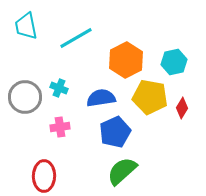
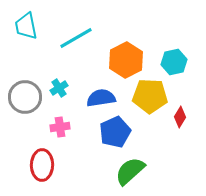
cyan cross: rotated 36 degrees clockwise
yellow pentagon: moved 1 px up; rotated 8 degrees counterclockwise
red diamond: moved 2 px left, 9 px down
green semicircle: moved 8 px right
red ellipse: moved 2 px left, 11 px up
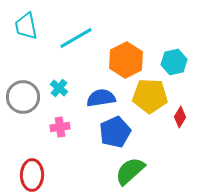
cyan cross: rotated 18 degrees counterclockwise
gray circle: moved 2 px left
red ellipse: moved 10 px left, 10 px down
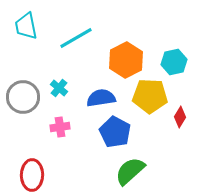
blue pentagon: rotated 20 degrees counterclockwise
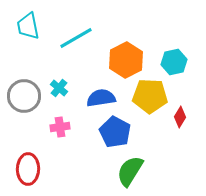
cyan trapezoid: moved 2 px right
gray circle: moved 1 px right, 1 px up
green semicircle: rotated 16 degrees counterclockwise
red ellipse: moved 4 px left, 6 px up
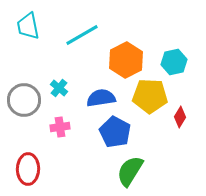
cyan line: moved 6 px right, 3 px up
gray circle: moved 4 px down
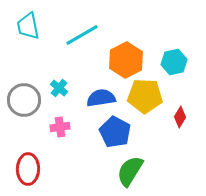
yellow pentagon: moved 5 px left
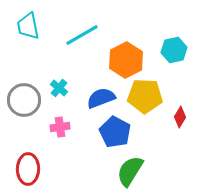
cyan hexagon: moved 12 px up
blue semicircle: rotated 12 degrees counterclockwise
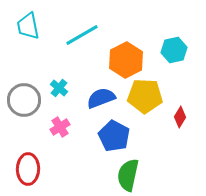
pink cross: rotated 24 degrees counterclockwise
blue pentagon: moved 1 px left, 4 px down
green semicircle: moved 2 px left, 4 px down; rotated 20 degrees counterclockwise
